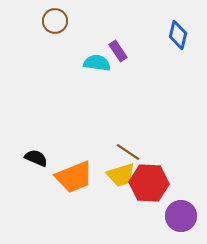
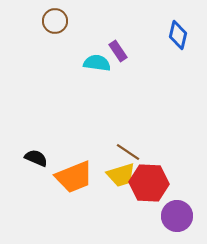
purple circle: moved 4 px left
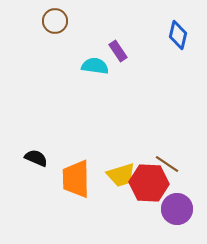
cyan semicircle: moved 2 px left, 3 px down
brown line: moved 39 px right, 12 px down
orange trapezoid: moved 2 px right, 2 px down; rotated 111 degrees clockwise
purple circle: moved 7 px up
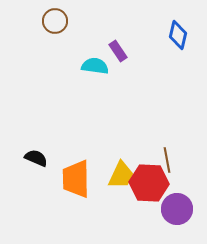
brown line: moved 4 px up; rotated 45 degrees clockwise
yellow trapezoid: rotated 48 degrees counterclockwise
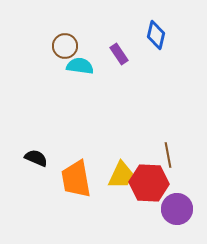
brown circle: moved 10 px right, 25 px down
blue diamond: moved 22 px left
purple rectangle: moved 1 px right, 3 px down
cyan semicircle: moved 15 px left
brown line: moved 1 px right, 5 px up
orange trapezoid: rotated 9 degrees counterclockwise
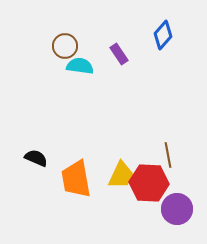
blue diamond: moved 7 px right; rotated 28 degrees clockwise
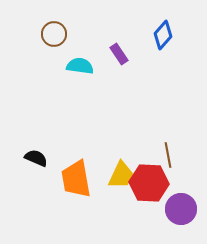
brown circle: moved 11 px left, 12 px up
purple circle: moved 4 px right
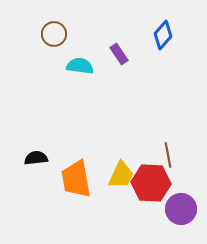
black semicircle: rotated 30 degrees counterclockwise
red hexagon: moved 2 px right
